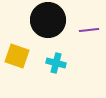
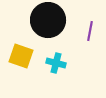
purple line: moved 1 px right, 1 px down; rotated 72 degrees counterclockwise
yellow square: moved 4 px right
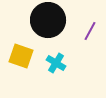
purple line: rotated 18 degrees clockwise
cyan cross: rotated 18 degrees clockwise
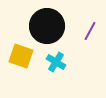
black circle: moved 1 px left, 6 px down
cyan cross: moved 1 px up
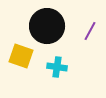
cyan cross: moved 1 px right, 5 px down; rotated 24 degrees counterclockwise
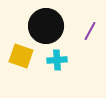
black circle: moved 1 px left
cyan cross: moved 7 px up; rotated 12 degrees counterclockwise
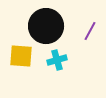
yellow square: rotated 15 degrees counterclockwise
cyan cross: rotated 12 degrees counterclockwise
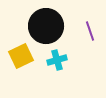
purple line: rotated 48 degrees counterclockwise
yellow square: rotated 30 degrees counterclockwise
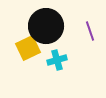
yellow square: moved 7 px right, 8 px up
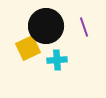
purple line: moved 6 px left, 4 px up
cyan cross: rotated 12 degrees clockwise
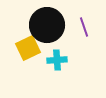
black circle: moved 1 px right, 1 px up
